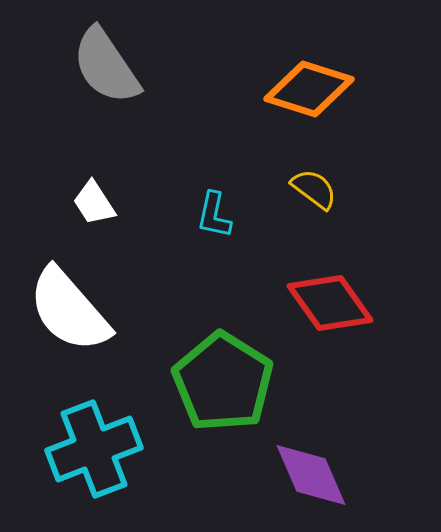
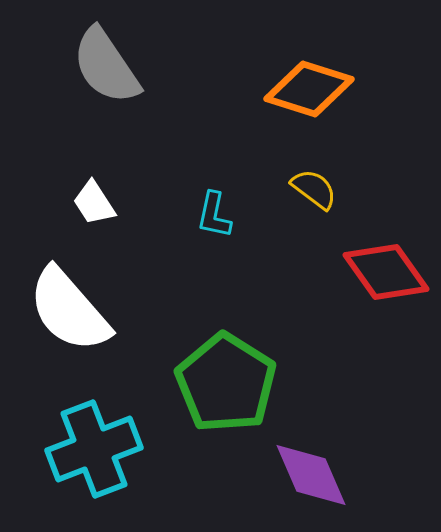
red diamond: moved 56 px right, 31 px up
green pentagon: moved 3 px right, 1 px down
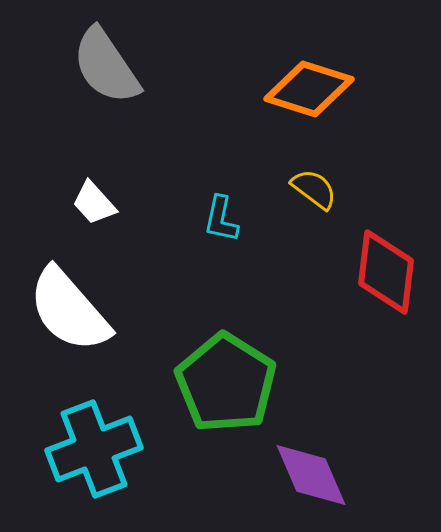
white trapezoid: rotated 9 degrees counterclockwise
cyan L-shape: moved 7 px right, 4 px down
red diamond: rotated 42 degrees clockwise
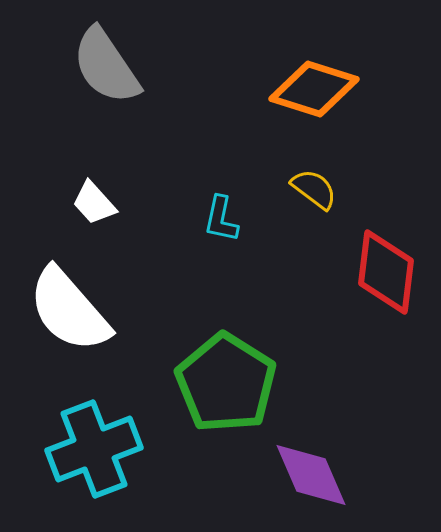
orange diamond: moved 5 px right
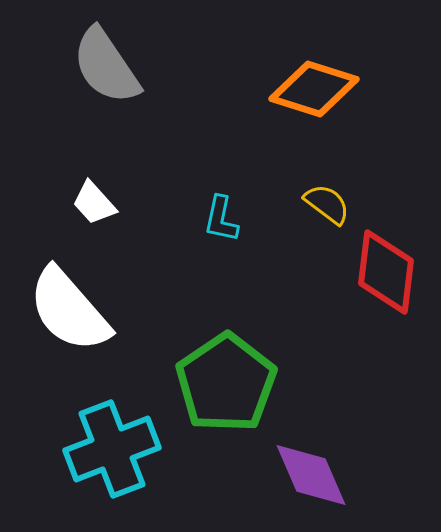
yellow semicircle: moved 13 px right, 15 px down
green pentagon: rotated 6 degrees clockwise
cyan cross: moved 18 px right
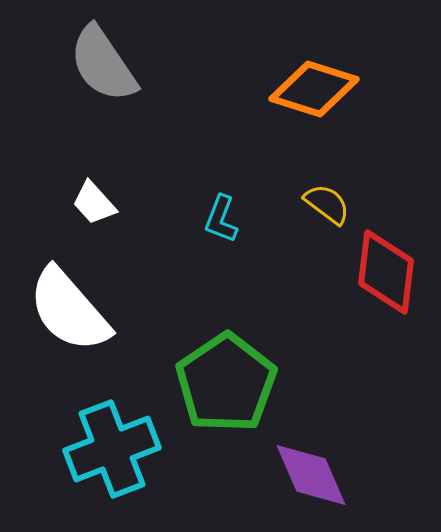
gray semicircle: moved 3 px left, 2 px up
cyan L-shape: rotated 9 degrees clockwise
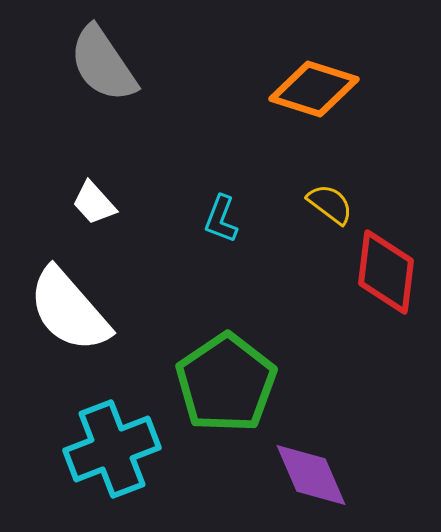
yellow semicircle: moved 3 px right
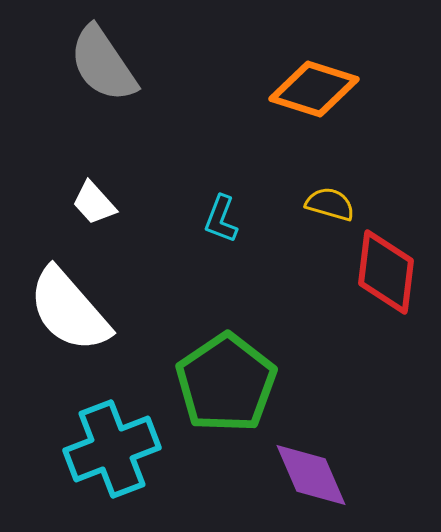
yellow semicircle: rotated 21 degrees counterclockwise
